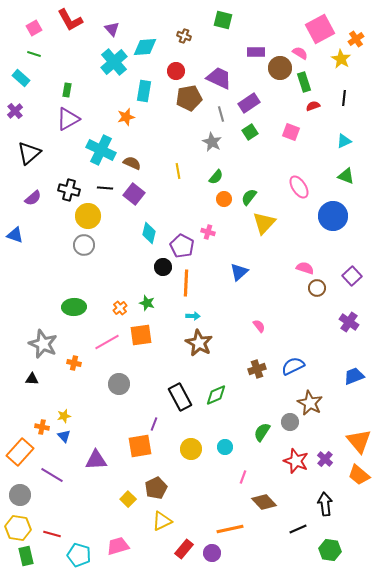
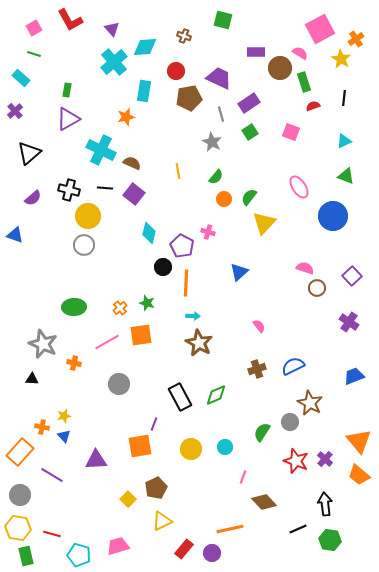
green hexagon at (330, 550): moved 10 px up
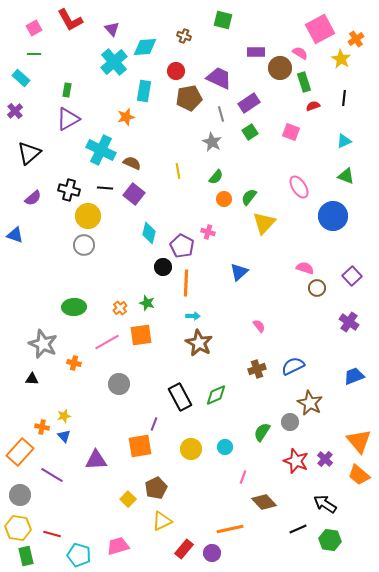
green line at (34, 54): rotated 16 degrees counterclockwise
black arrow at (325, 504): rotated 50 degrees counterclockwise
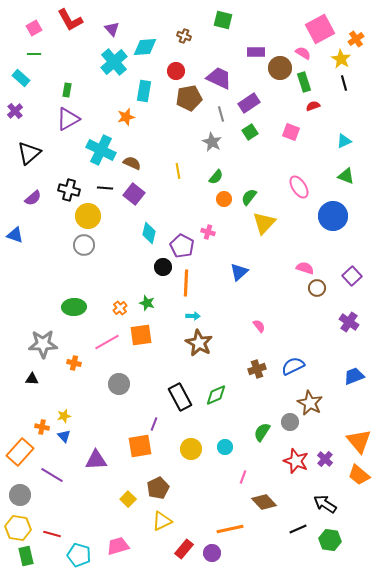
pink semicircle at (300, 53): moved 3 px right
black line at (344, 98): moved 15 px up; rotated 21 degrees counterclockwise
gray star at (43, 344): rotated 24 degrees counterclockwise
brown pentagon at (156, 488): moved 2 px right
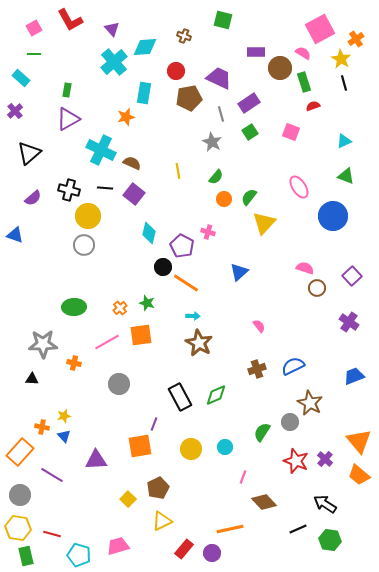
cyan rectangle at (144, 91): moved 2 px down
orange line at (186, 283): rotated 60 degrees counterclockwise
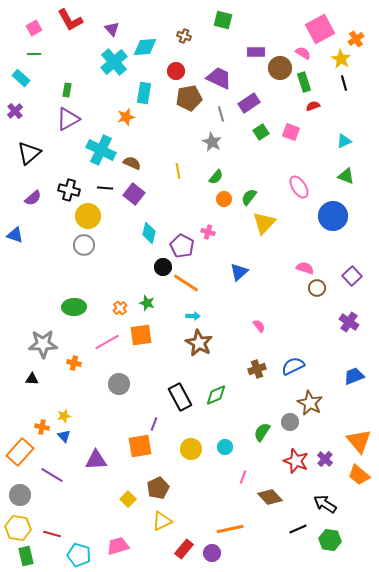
green square at (250, 132): moved 11 px right
brown diamond at (264, 502): moved 6 px right, 5 px up
